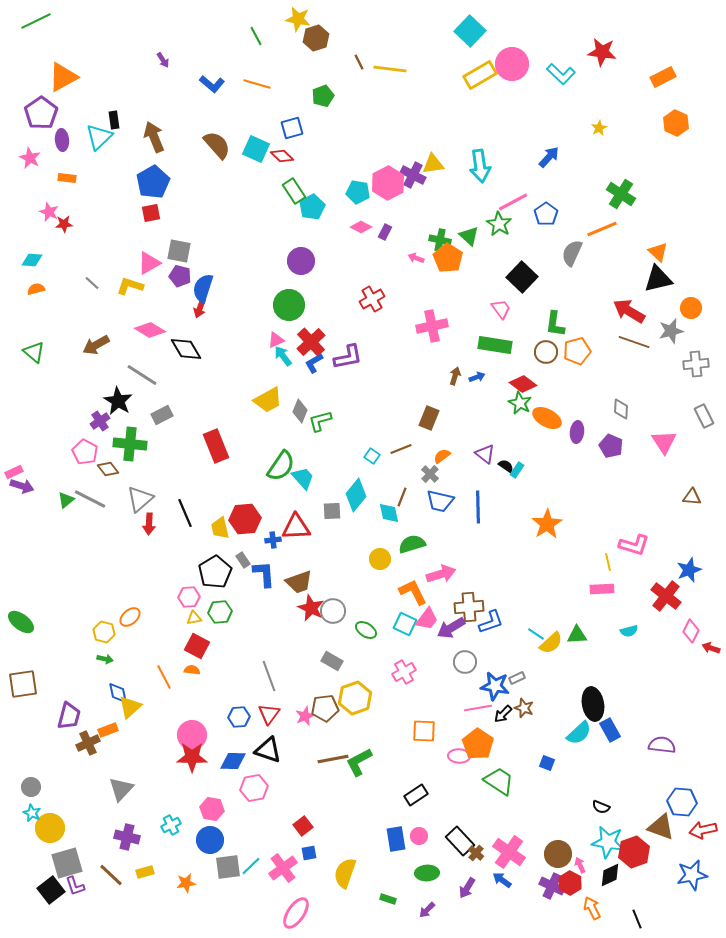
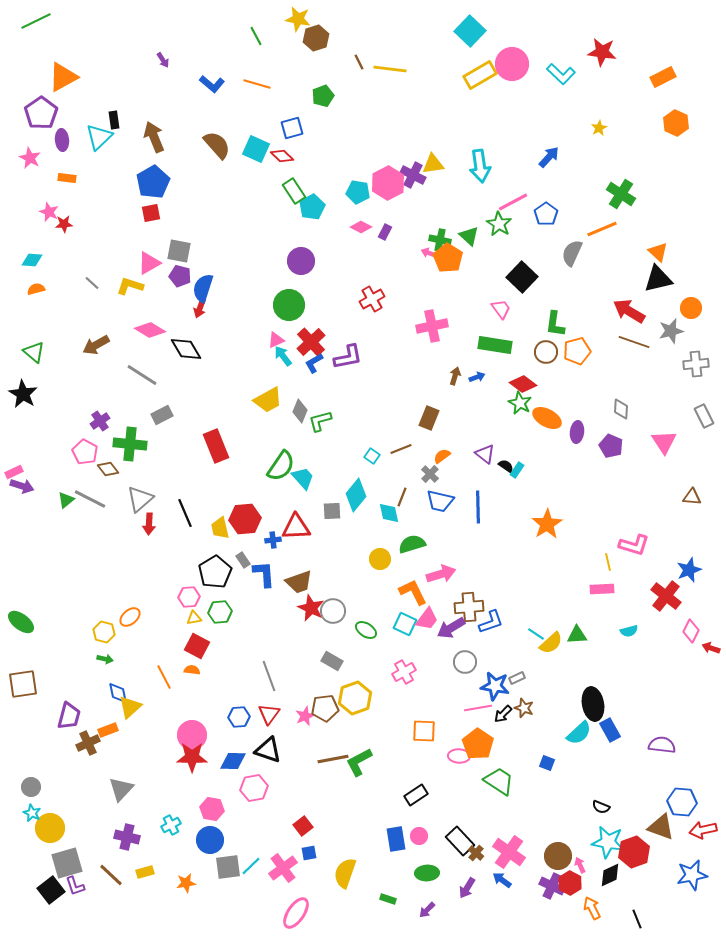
pink arrow at (416, 258): moved 13 px right, 5 px up
black star at (118, 401): moved 95 px left, 7 px up
brown circle at (558, 854): moved 2 px down
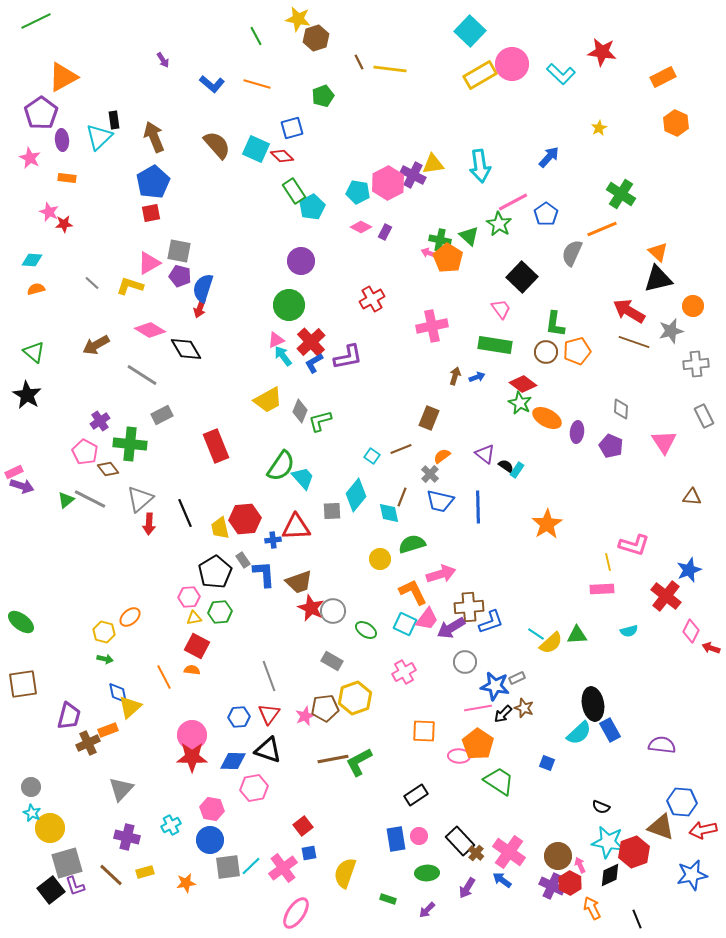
orange circle at (691, 308): moved 2 px right, 2 px up
black star at (23, 394): moved 4 px right, 1 px down
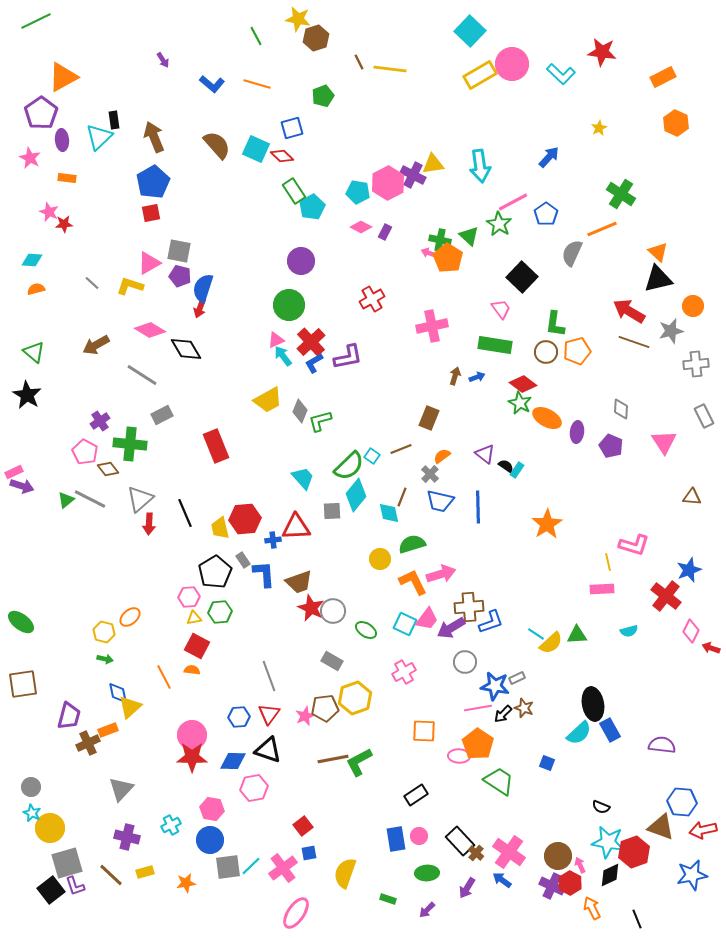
green semicircle at (281, 466): moved 68 px right; rotated 12 degrees clockwise
orange L-shape at (413, 592): moved 10 px up
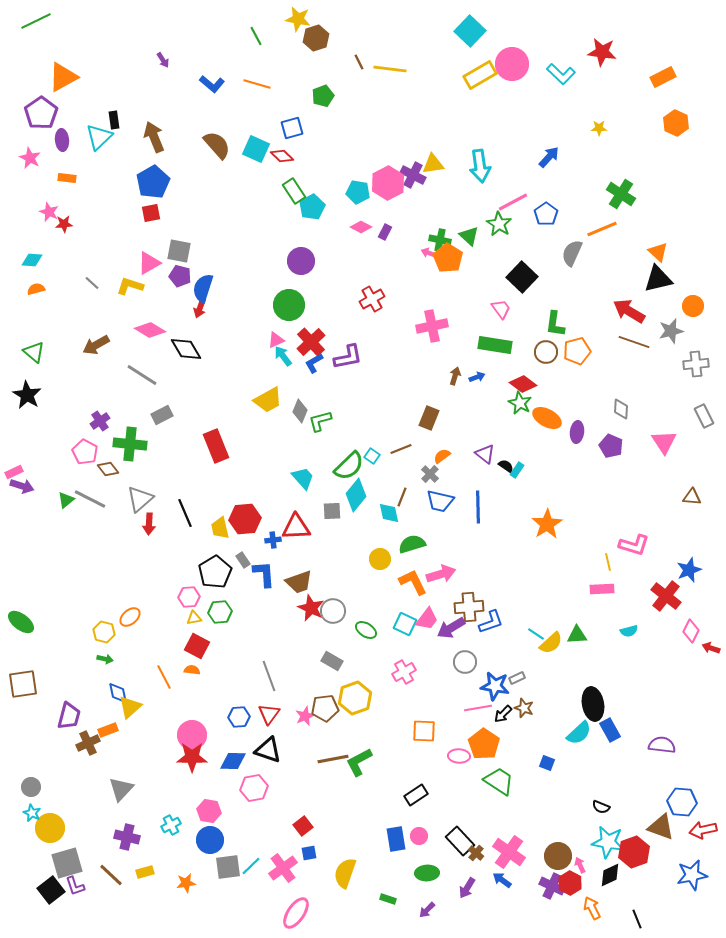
yellow star at (599, 128): rotated 28 degrees clockwise
orange pentagon at (478, 744): moved 6 px right
pink hexagon at (212, 809): moved 3 px left, 2 px down
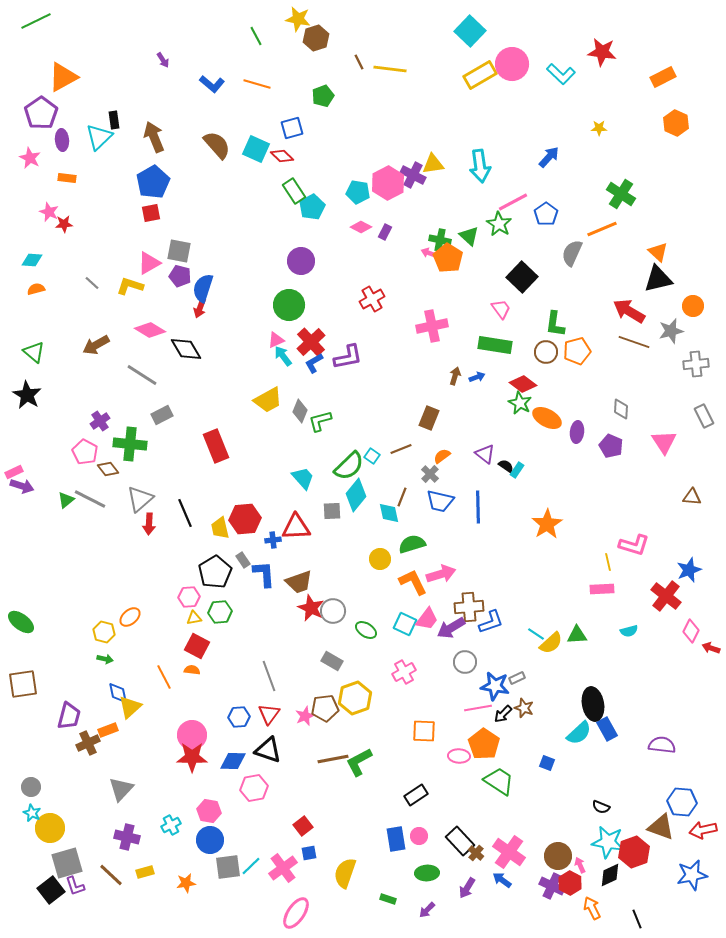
blue rectangle at (610, 730): moved 3 px left, 1 px up
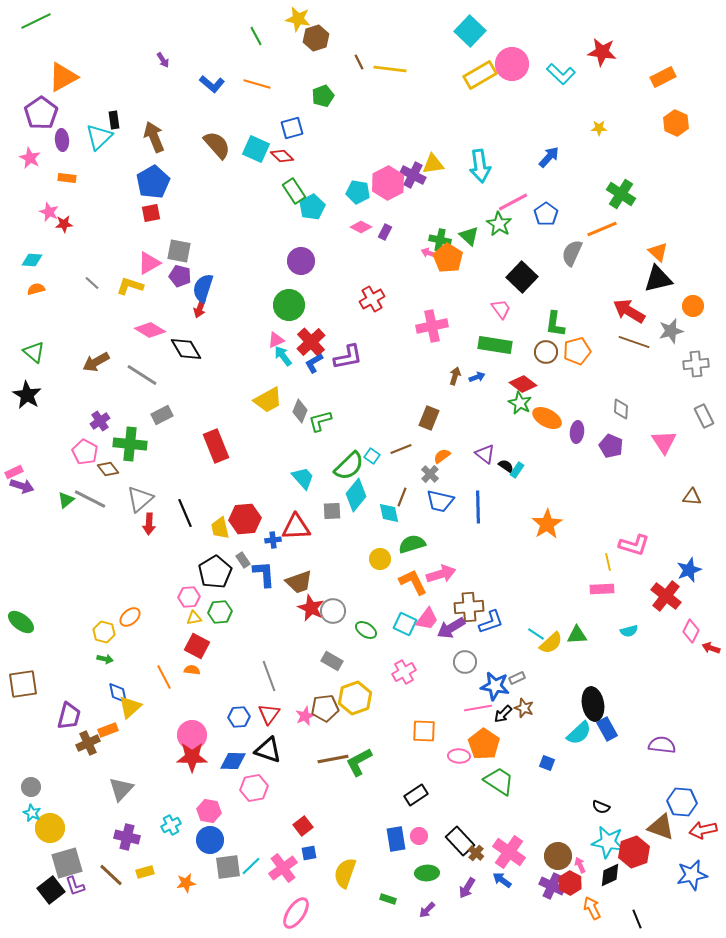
brown arrow at (96, 345): moved 17 px down
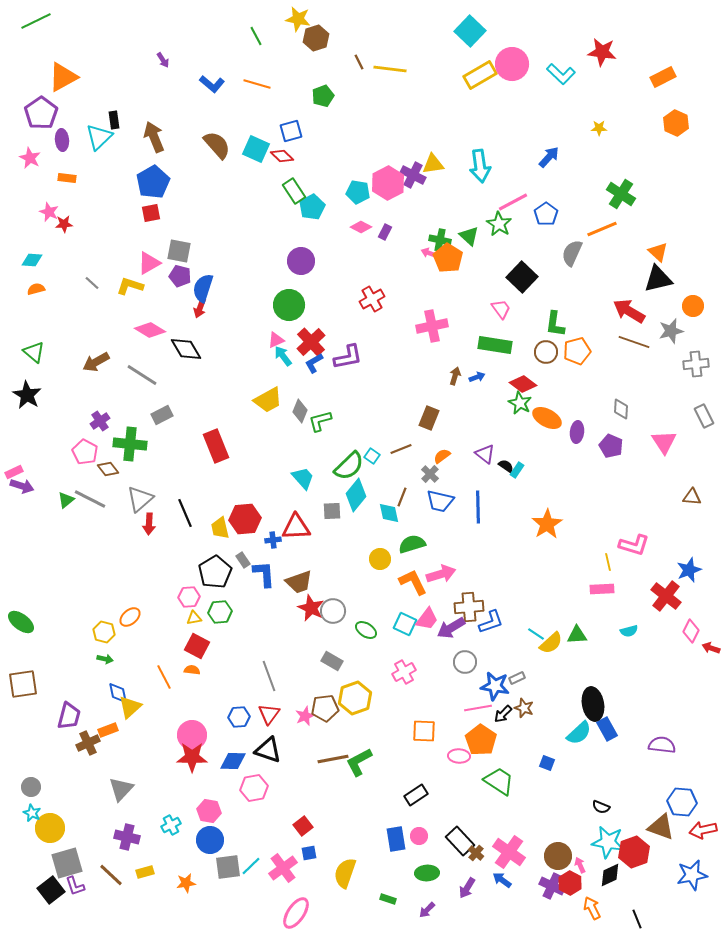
blue square at (292, 128): moved 1 px left, 3 px down
orange pentagon at (484, 744): moved 3 px left, 4 px up
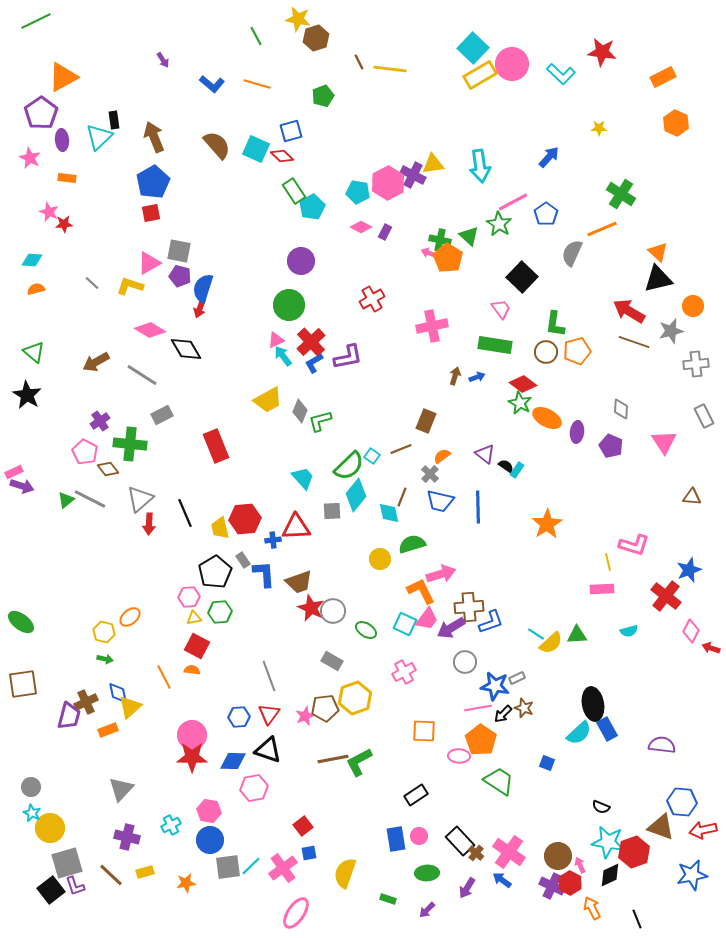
cyan square at (470, 31): moved 3 px right, 17 px down
brown rectangle at (429, 418): moved 3 px left, 3 px down
orange L-shape at (413, 582): moved 8 px right, 9 px down
brown cross at (88, 743): moved 2 px left, 41 px up
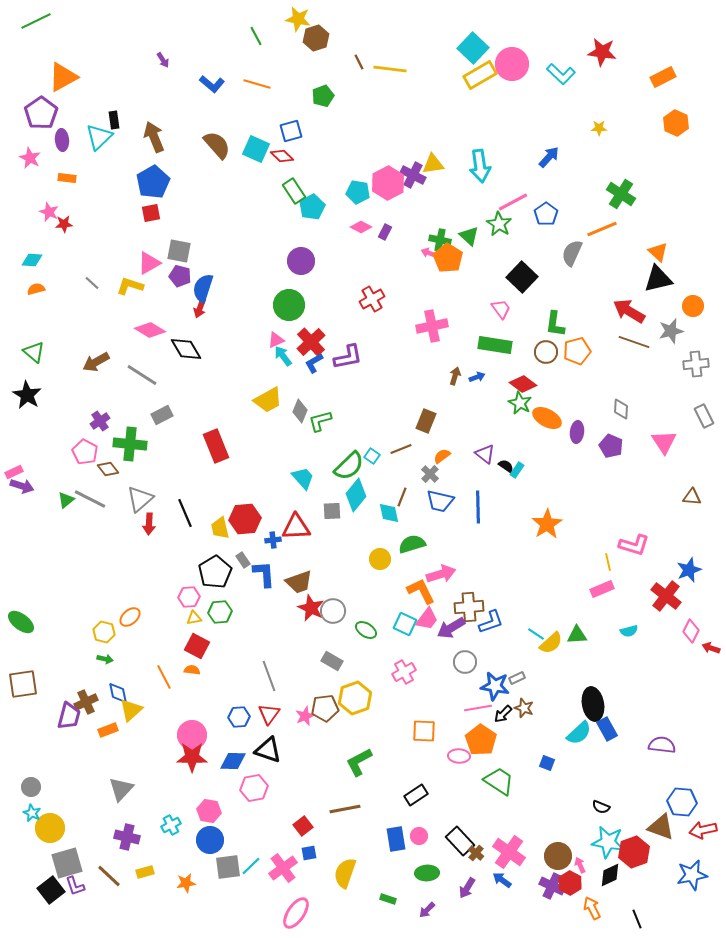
pink rectangle at (602, 589): rotated 20 degrees counterclockwise
yellow triangle at (130, 707): moved 1 px right, 3 px down
brown line at (333, 759): moved 12 px right, 50 px down
brown line at (111, 875): moved 2 px left, 1 px down
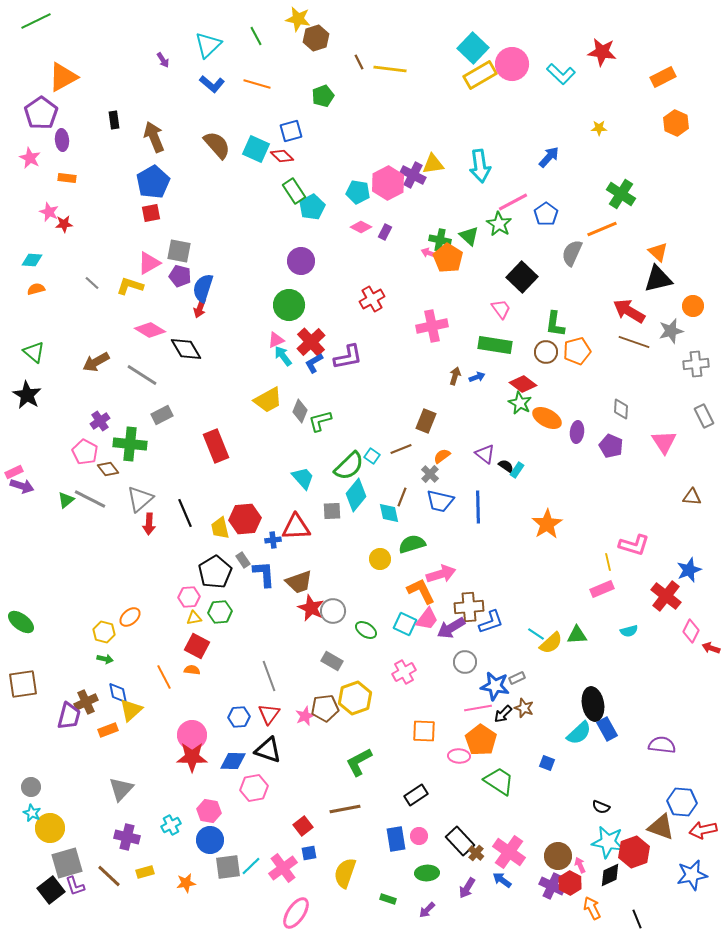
cyan triangle at (99, 137): moved 109 px right, 92 px up
